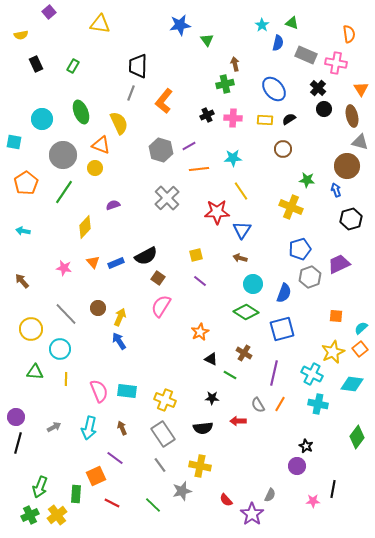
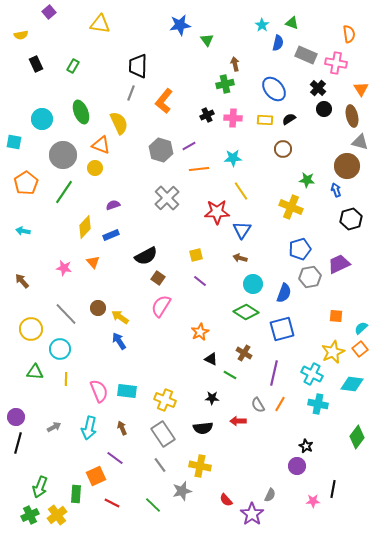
blue rectangle at (116, 263): moved 5 px left, 28 px up
gray hexagon at (310, 277): rotated 10 degrees clockwise
yellow arrow at (120, 317): rotated 78 degrees counterclockwise
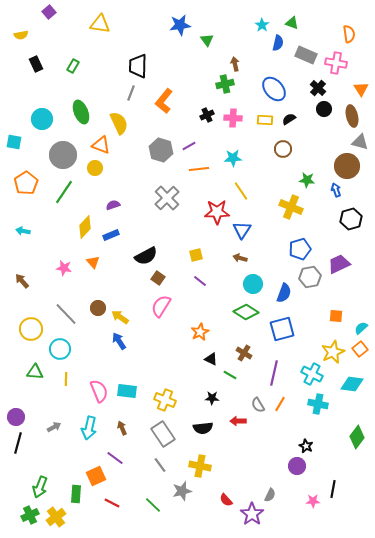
yellow cross at (57, 515): moved 1 px left, 2 px down
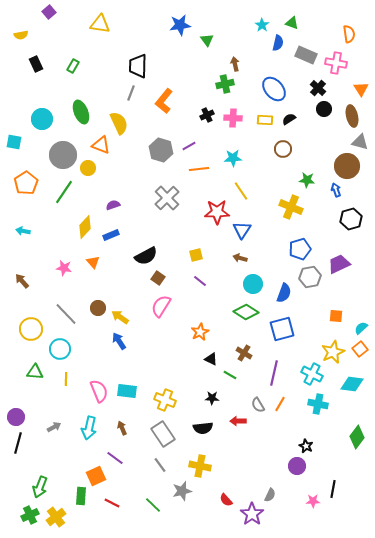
yellow circle at (95, 168): moved 7 px left
green rectangle at (76, 494): moved 5 px right, 2 px down
